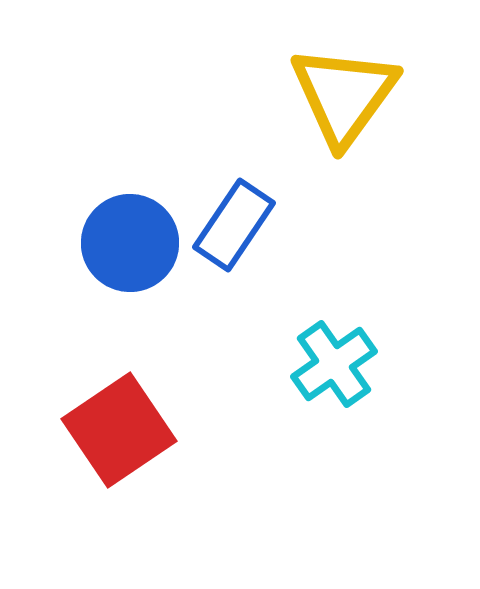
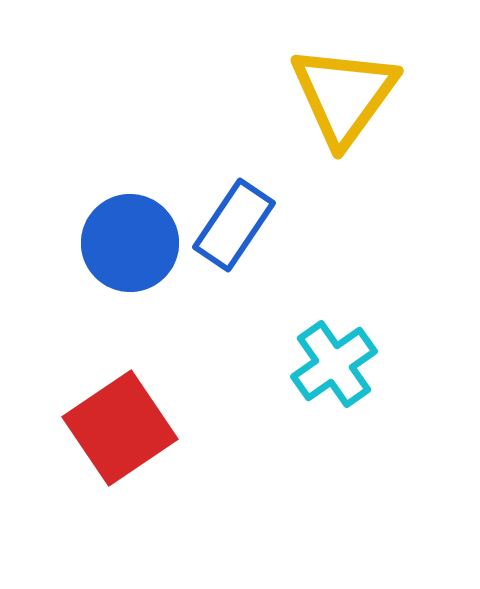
red square: moved 1 px right, 2 px up
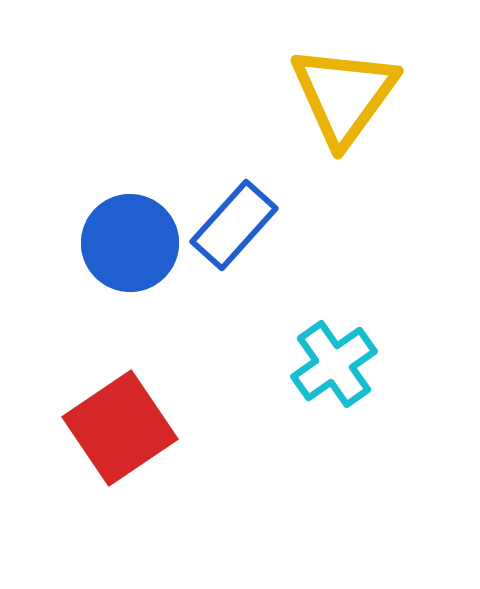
blue rectangle: rotated 8 degrees clockwise
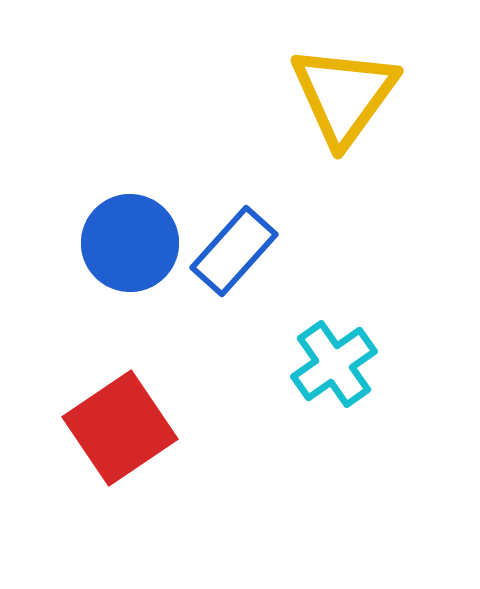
blue rectangle: moved 26 px down
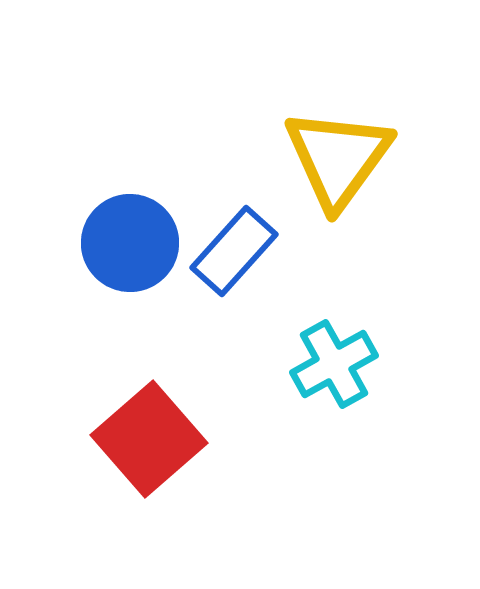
yellow triangle: moved 6 px left, 63 px down
cyan cross: rotated 6 degrees clockwise
red square: moved 29 px right, 11 px down; rotated 7 degrees counterclockwise
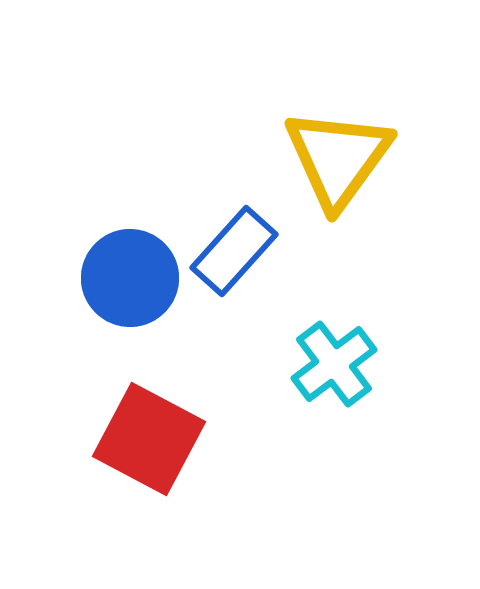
blue circle: moved 35 px down
cyan cross: rotated 8 degrees counterclockwise
red square: rotated 21 degrees counterclockwise
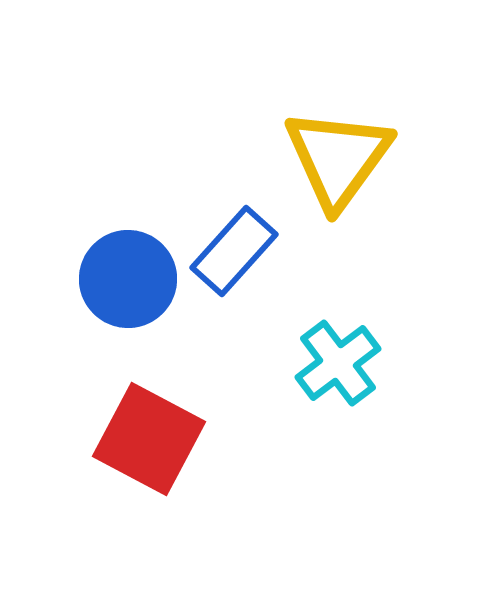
blue circle: moved 2 px left, 1 px down
cyan cross: moved 4 px right, 1 px up
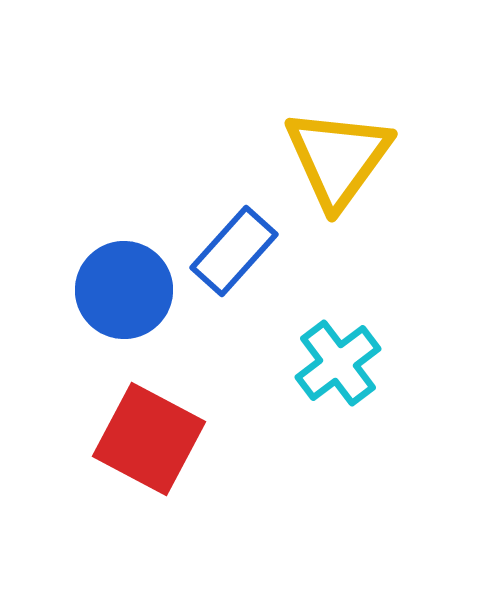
blue circle: moved 4 px left, 11 px down
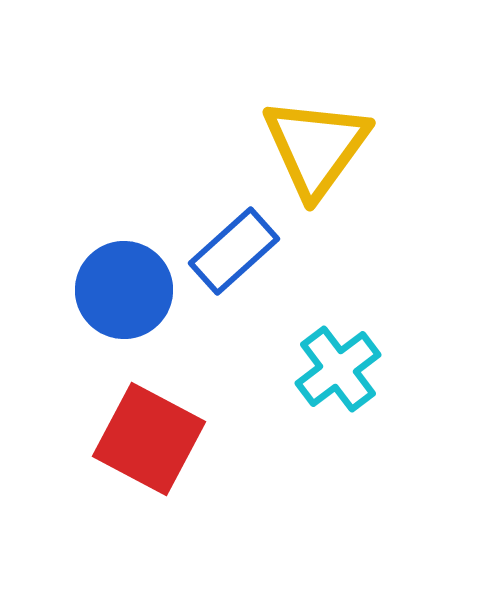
yellow triangle: moved 22 px left, 11 px up
blue rectangle: rotated 6 degrees clockwise
cyan cross: moved 6 px down
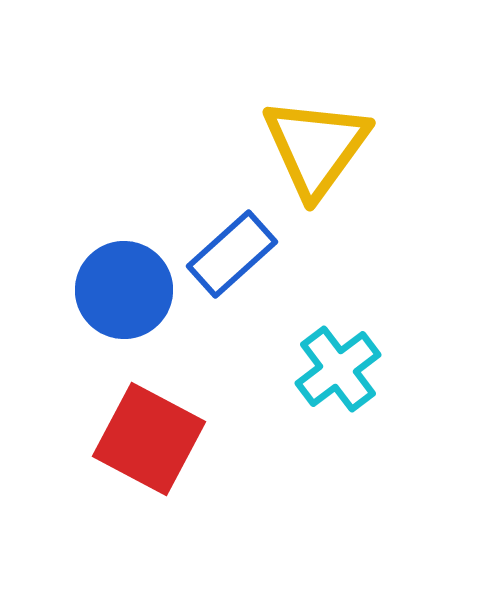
blue rectangle: moved 2 px left, 3 px down
